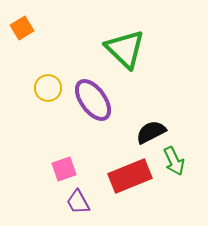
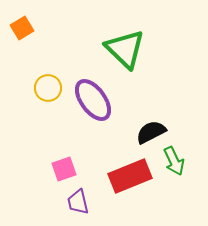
purple trapezoid: rotated 16 degrees clockwise
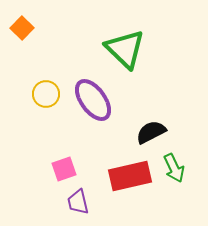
orange square: rotated 15 degrees counterclockwise
yellow circle: moved 2 px left, 6 px down
green arrow: moved 7 px down
red rectangle: rotated 9 degrees clockwise
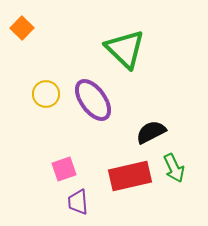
purple trapezoid: rotated 8 degrees clockwise
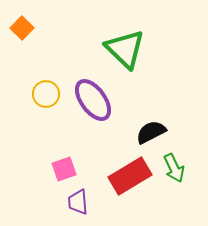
red rectangle: rotated 18 degrees counterclockwise
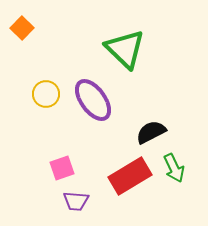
pink square: moved 2 px left, 1 px up
purple trapezoid: moved 2 px left, 1 px up; rotated 80 degrees counterclockwise
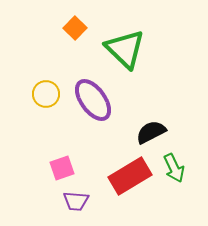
orange square: moved 53 px right
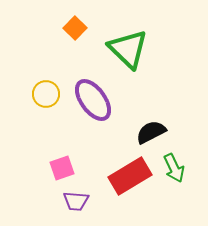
green triangle: moved 3 px right
